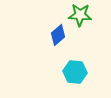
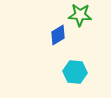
blue diamond: rotated 10 degrees clockwise
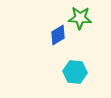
green star: moved 3 px down
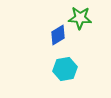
cyan hexagon: moved 10 px left, 3 px up; rotated 15 degrees counterclockwise
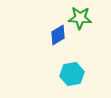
cyan hexagon: moved 7 px right, 5 px down
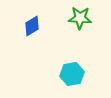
blue diamond: moved 26 px left, 9 px up
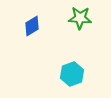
cyan hexagon: rotated 10 degrees counterclockwise
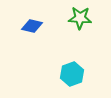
blue diamond: rotated 45 degrees clockwise
